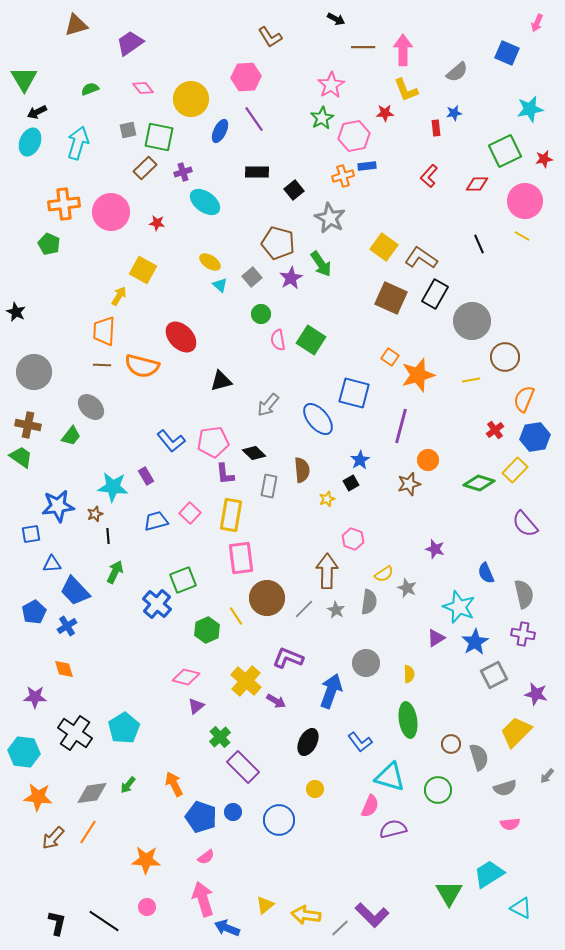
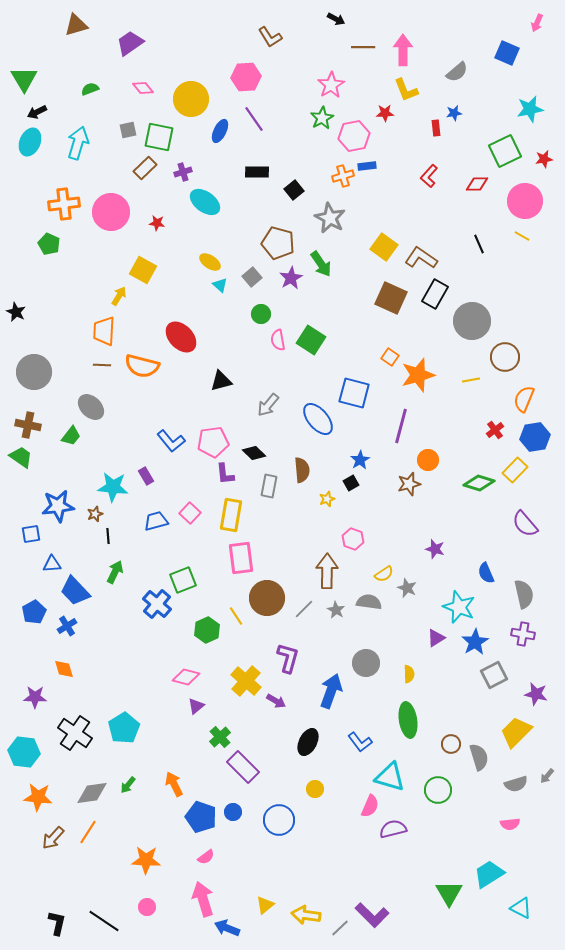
gray semicircle at (369, 602): rotated 90 degrees counterclockwise
purple L-shape at (288, 658): rotated 84 degrees clockwise
gray semicircle at (505, 788): moved 11 px right, 4 px up
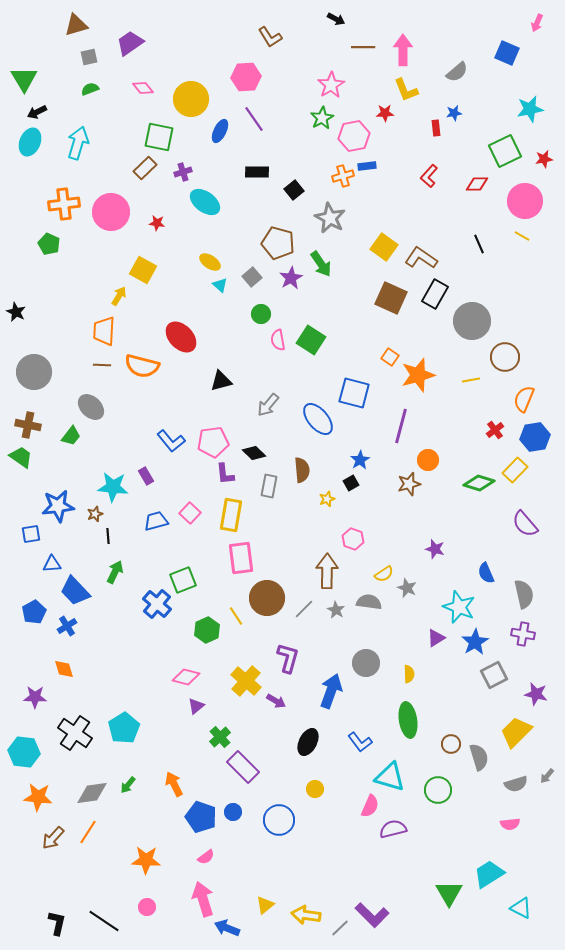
gray square at (128, 130): moved 39 px left, 73 px up
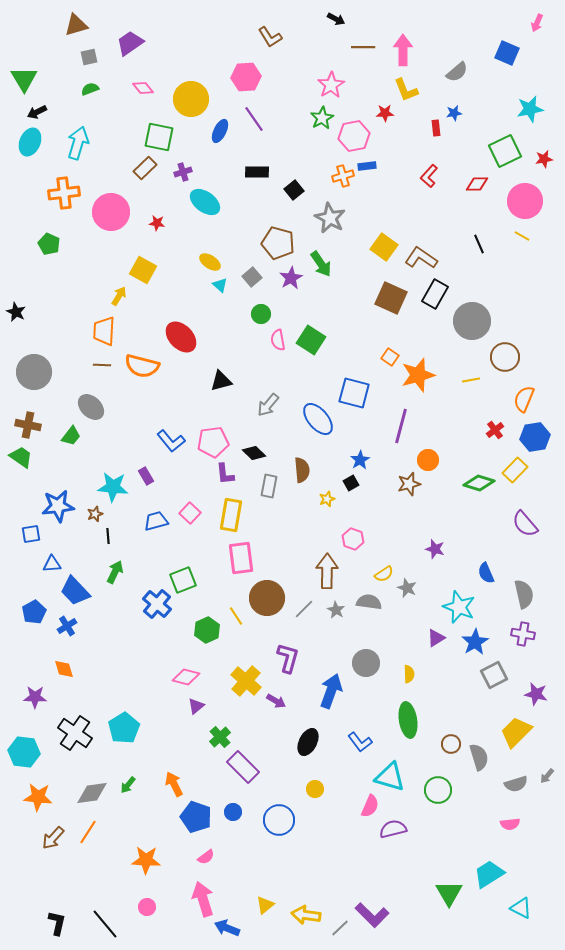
orange cross at (64, 204): moved 11 px up
blue pentagon at (201, 817): moved 5 px left
black line at (104, 921): moved 1 px right, 3 px down; rotated 16 degrees clockwise
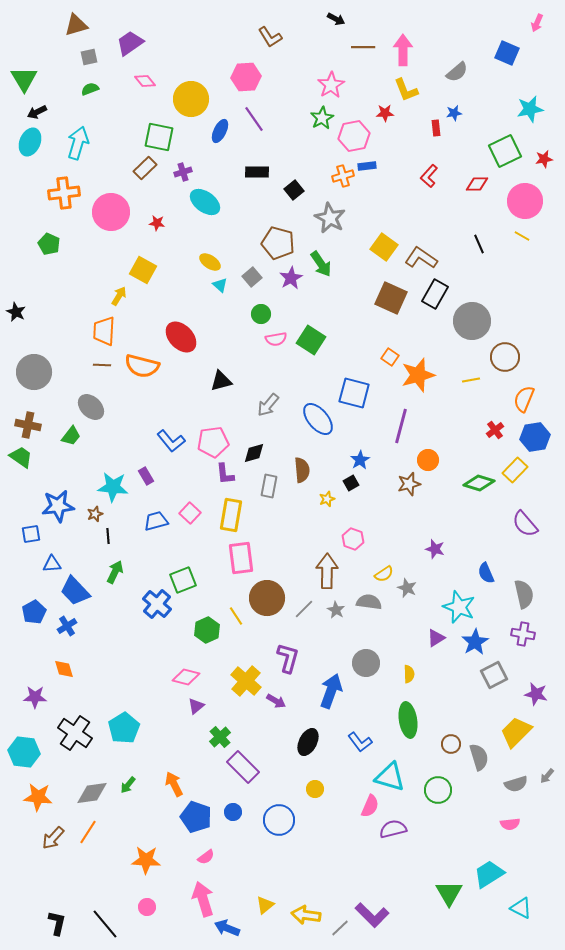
pink diamond at (143, 88): moved 2 px right, 7 px up
pink semicircle at (278, 340): moved 2 px left, 1 px up; rotated 90 degrees counterclockwise
black diamond at (254, 453): rotated 60 degrees counterclockwise
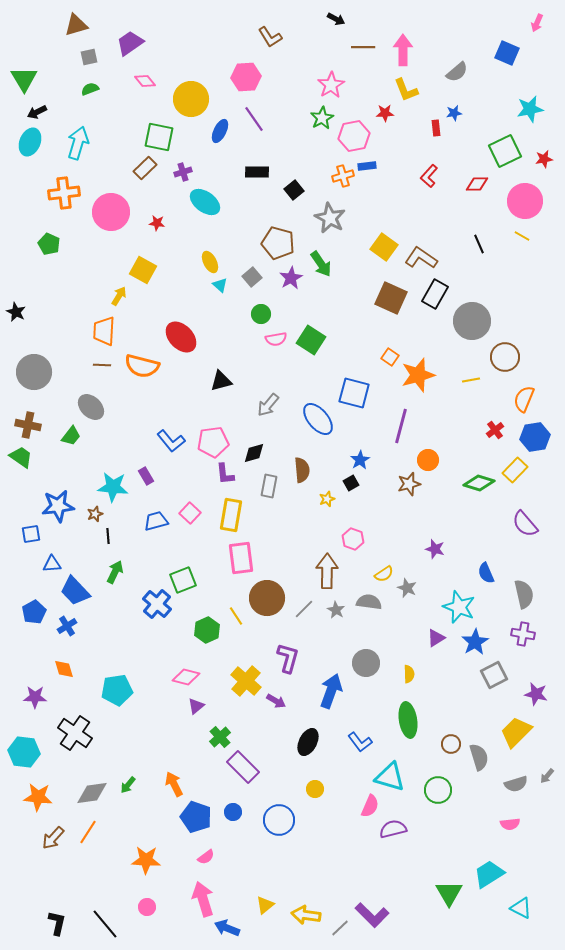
yellow ellipse at (210, 262): rotated 30 degrees clockwise
cyan pentagon at (124, 728): moved 7 px left, 38 px up; rotated 24 degrees clockwise
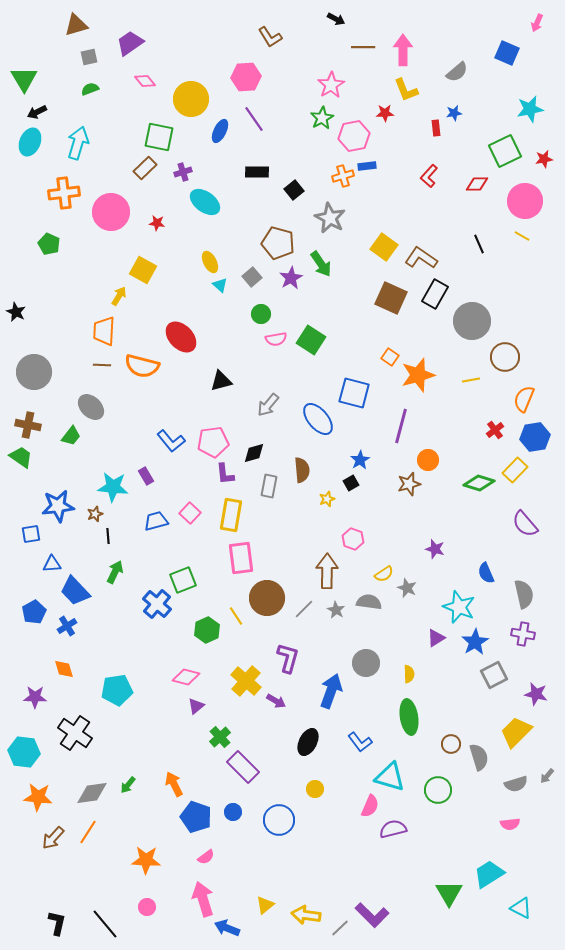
green ellipse at (408, 720): moved 1 px right, 3 px up
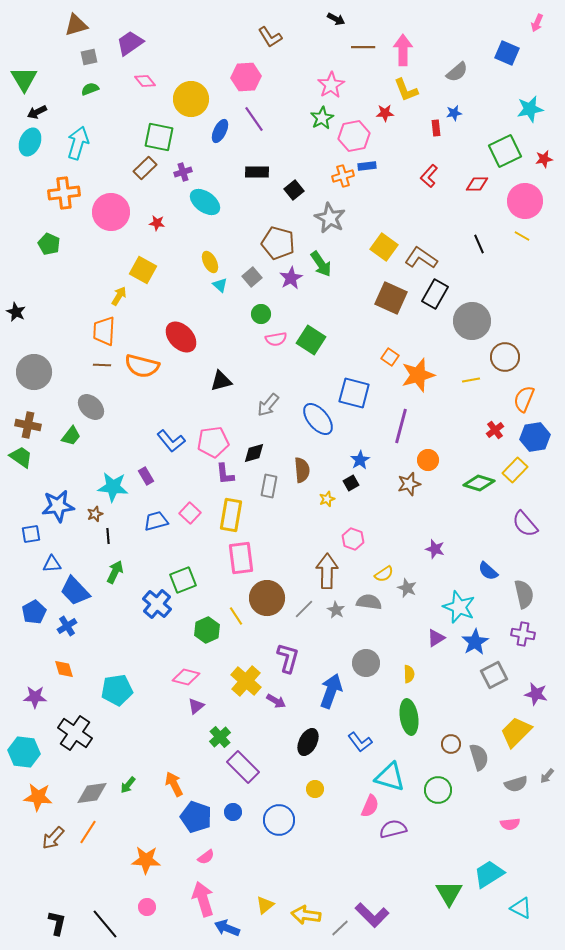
blue semicircle at (486, 573): moved 2 px right, 2 px up; rotated 25 degrees counterclockwise
